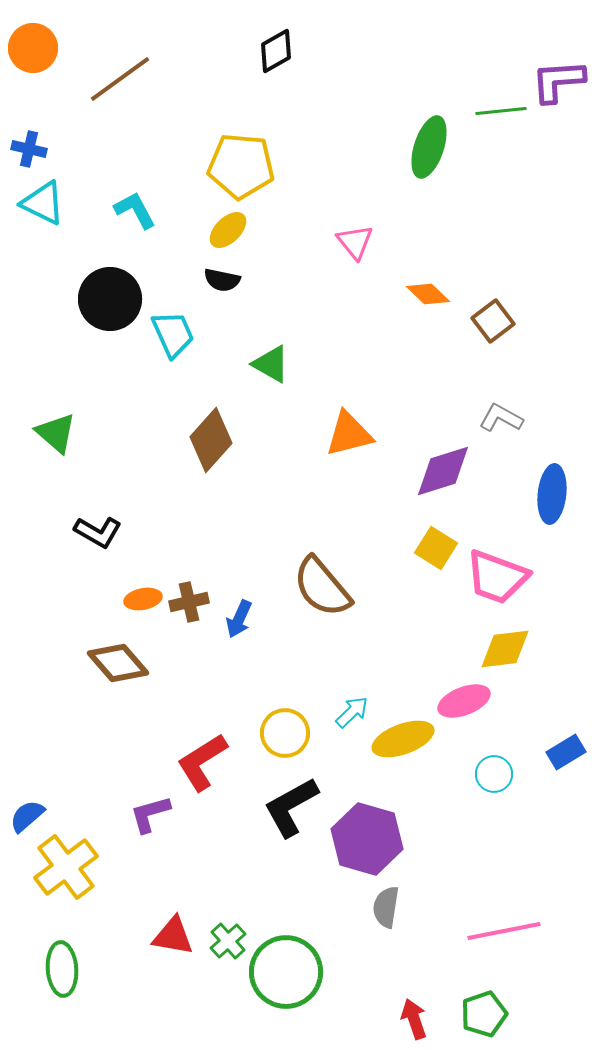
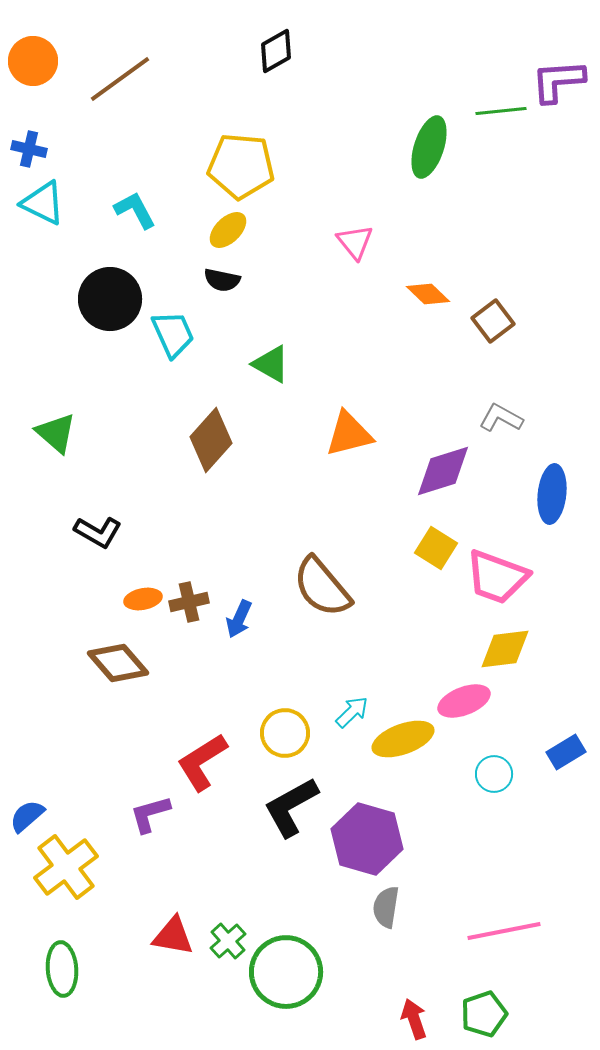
orange circle at (33, 48): moved 13 px down
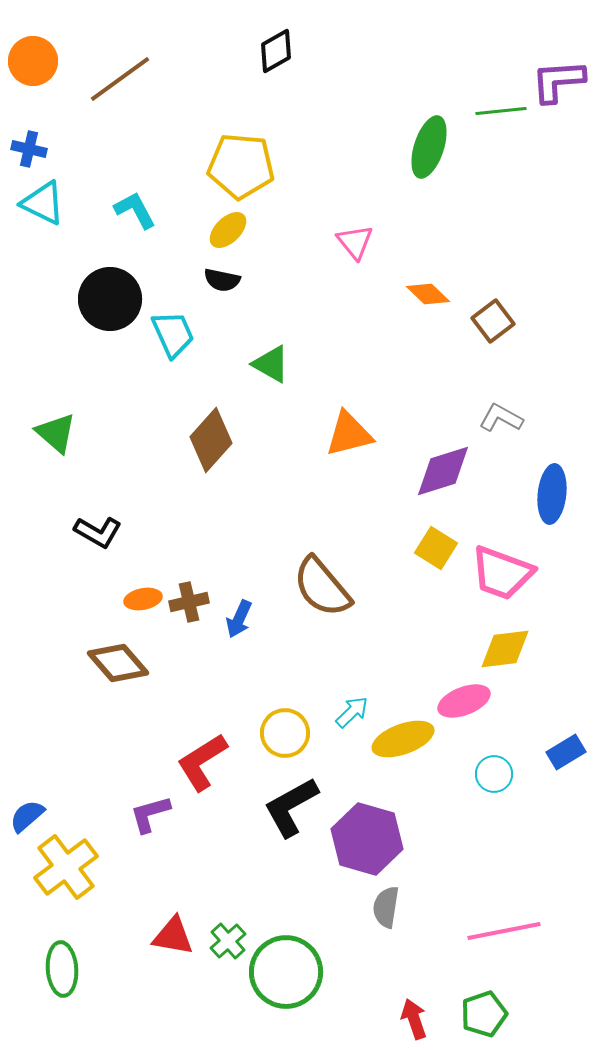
pink trapezoid at (497, 577): moved 5 px right, 4 px up
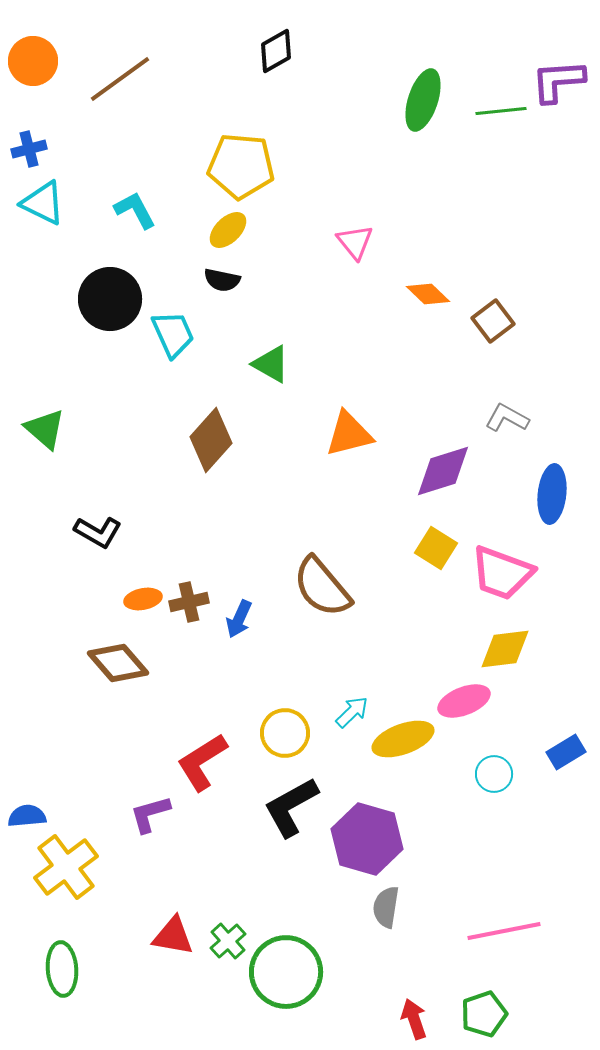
green ellipse at (429, 147): moved 6 px left, 47 px up
blue cross at (29, 149): rotated 28 degrees counterclockwise
gray L-shape at (501, 418): moved 6 px right
green triangle at (56, 433): moved 11 px left, 4 px up
blue semicircle at (27, 816): rotated 36 degrees clockwise
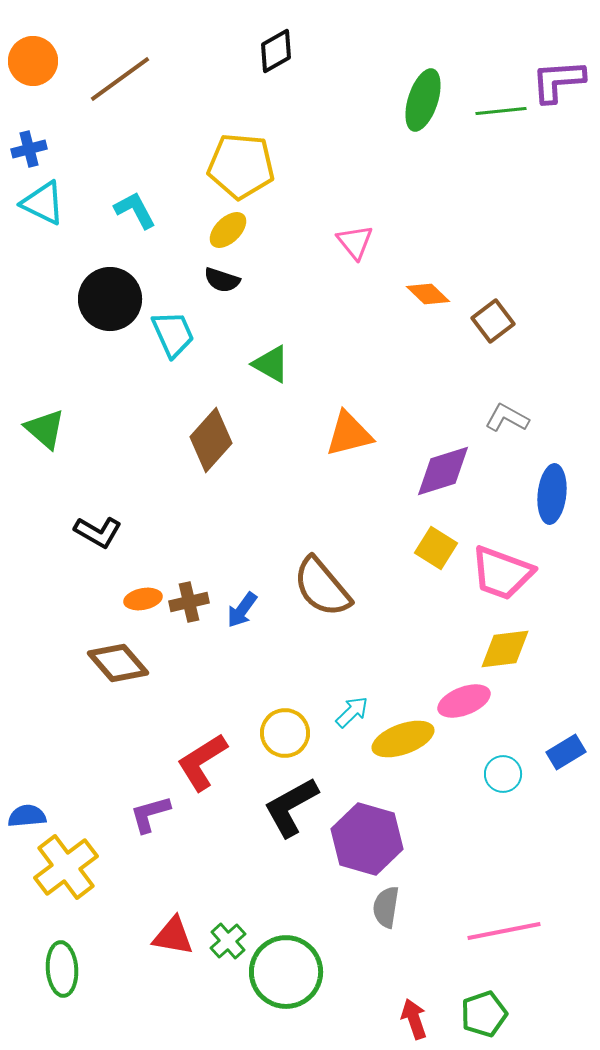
black semicircle at (222, 280): rotated 6 degrees clockwise
blue arrow at (239, 619): moved 3 px right, 9 px up; rotated 12 degrees clockwise
cyan circle at (494, 774): moved 9 px right
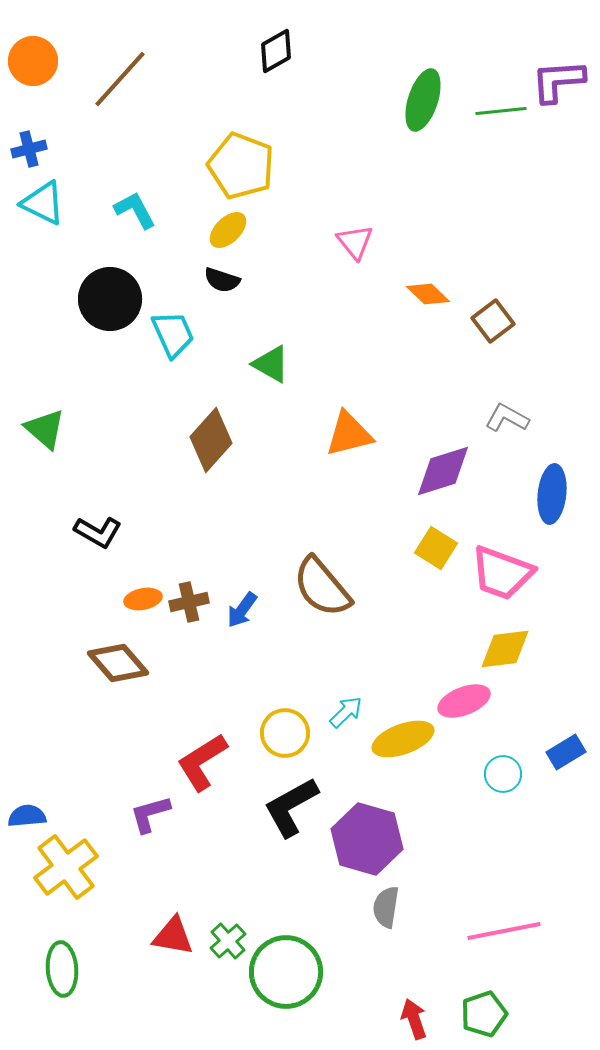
brown line at (120, 79): rotated 12 degrees counterclockwise
yellow pentagon at (241, 166): rotated 16 degrees clockwise
cyan arrow at (352, 712): moved 6 px left
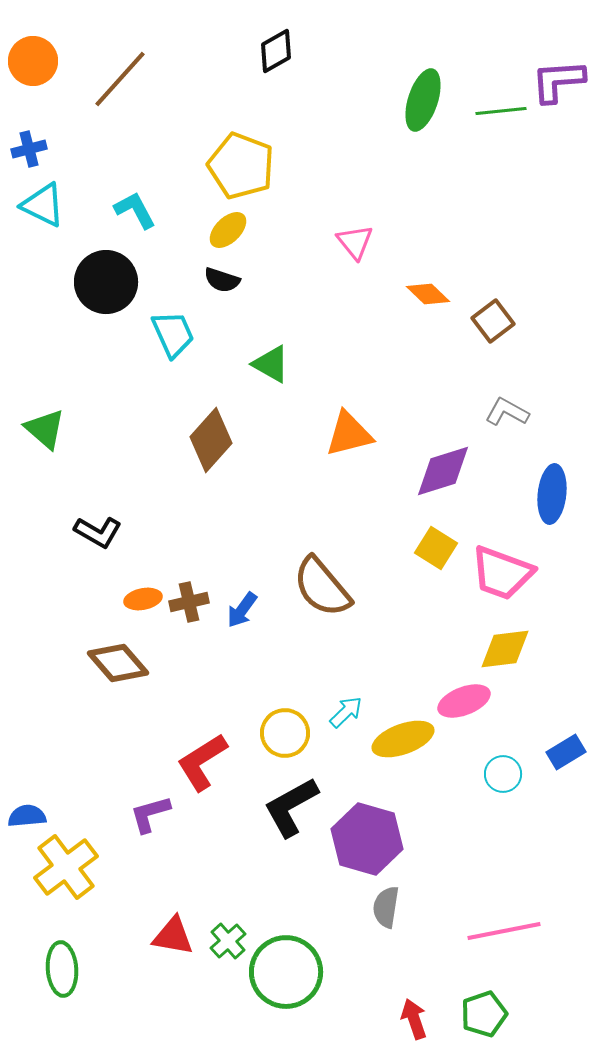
cyan triangle at (43, 203): moved 2 px down
black circle at (110, 299): moved 4 px left, 17 px up
gray L-shape at (507, 418): moved 6 px up
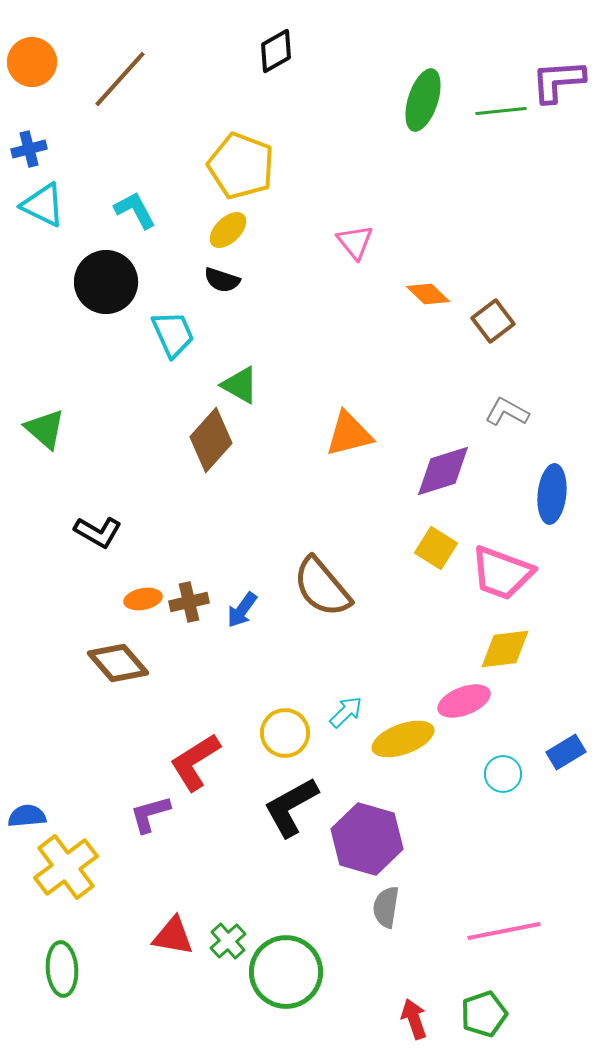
orange circle at (33, 61): moved 1 px left, 1 px down
green triangle at (271, 364): moved 31 px left, 21 px down
red L-shape at (202, 762): moved 7 px left
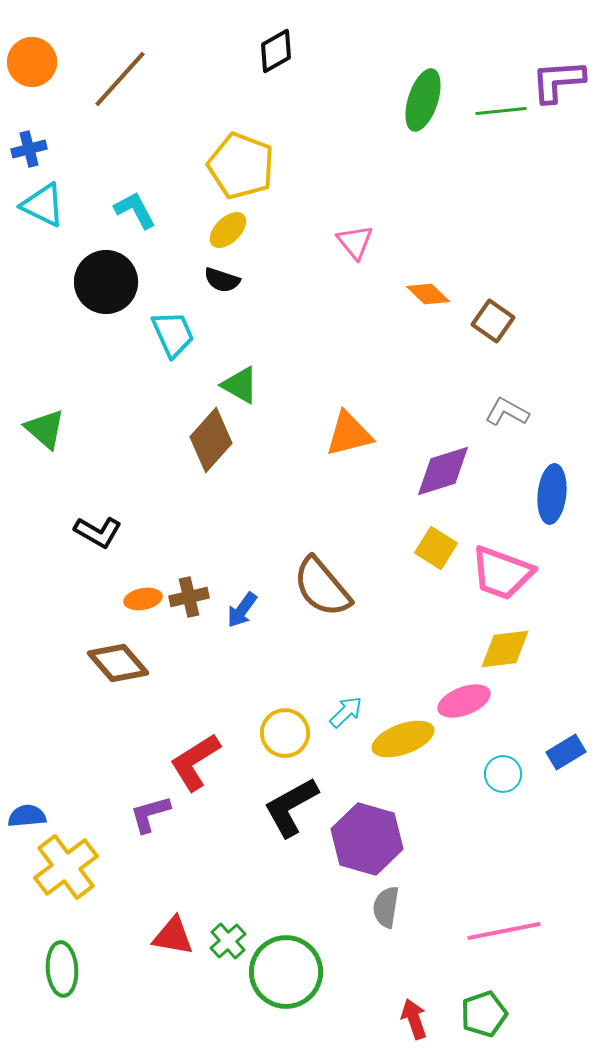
brown square at (493, 321): rotated 18 degrees counterclockwise
brown cross at (189, 602): moved 5 px up
